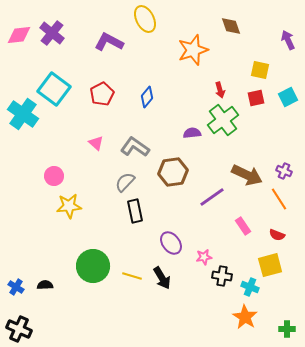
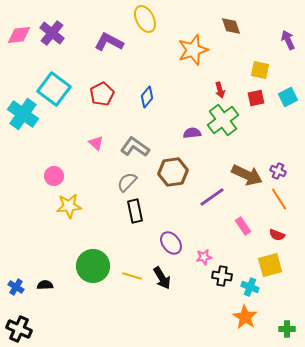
purple cross at (284, 171): moved 6 px left
gray semicircle at (125, 182): moved 2 px right
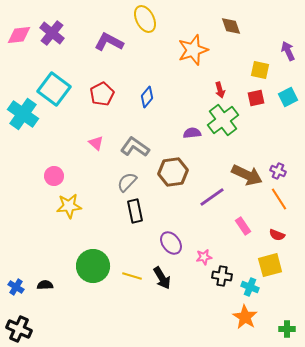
purple arrow at (288, 40): moved 11 px down
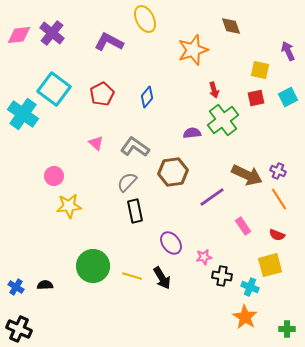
red arrow at (220, 90): moved 6 px left
